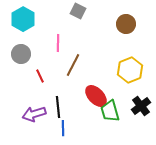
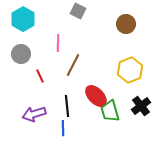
black line: moved 9 px right, 1 px up
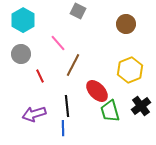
cyan hexagon: moved 1 px down
pink line: rotated 42 degrees counterclockwise
red ellipse: moved 1 px right, 5 px up
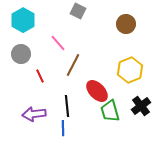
purple arrow: rotated 10 degrees clockwise
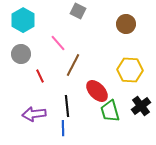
yellow hexagon: rotated 25 degrees clockwise
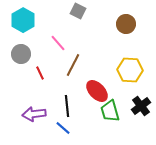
red line: moved 3 px up
blue line: rotated 49 degrees counterclockwise
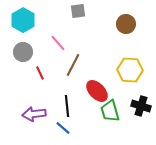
gray square: rotated 35 degrees counterclockwise
gray circle: moved 2 px right, 2 px up
black cross: rotated 36 degrees counterclockwise
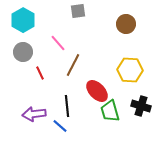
blue line: moved 3 px left, 2 px up
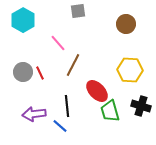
gray circle: moved 20 px down
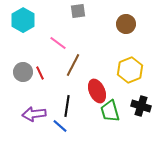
pink line: rotated 12 degrees counterclockwise
yellow hexagon: rotated 25 degrees counterclockwise
red ellipse: rotated 20 degrees clockwise
black line: rotated 15 degrees clockwise
